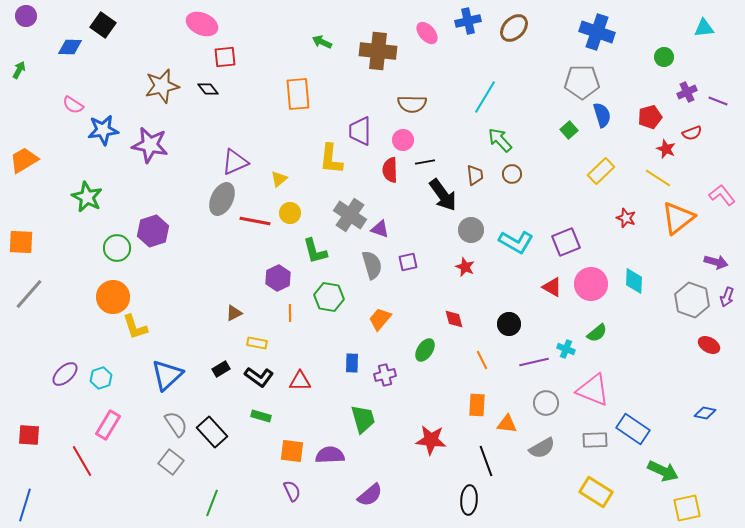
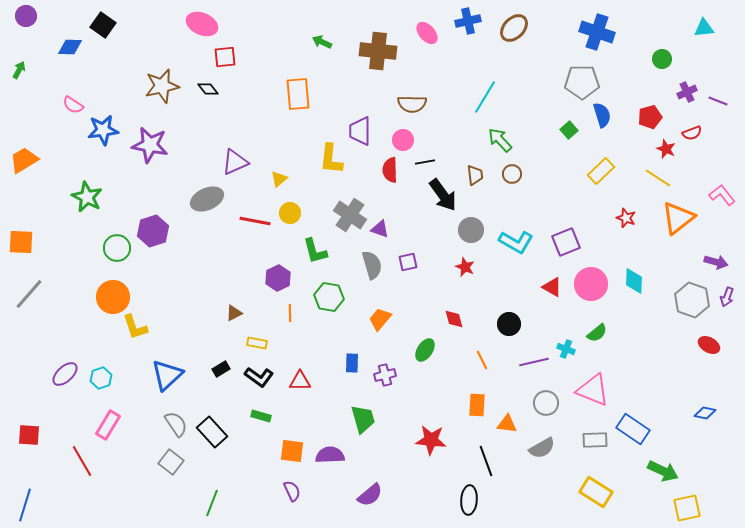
green circle at (664, 57): moved 2 px left, 2 px down
gray ellipse at (222, 199): moved 15 px left; rotated 40 degrees clockwise
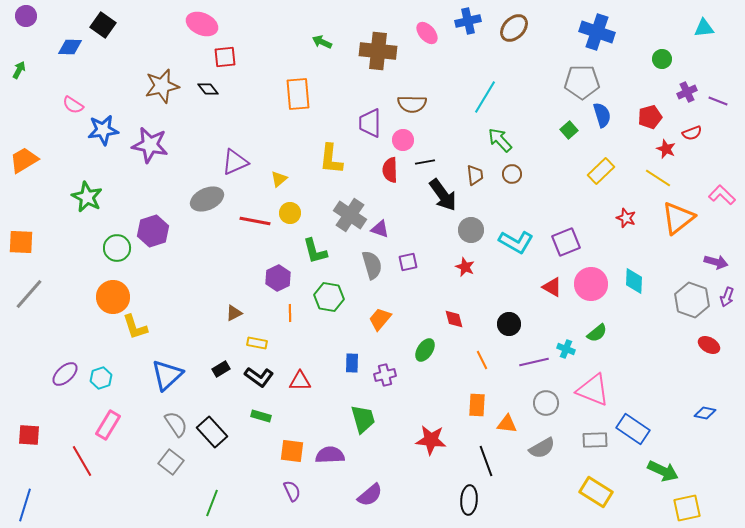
purple trapezoid at (360, 131): moved 10 px right, 8 px up
pink L-shape at (722, 195): rotated 8 degrees counterclockwise
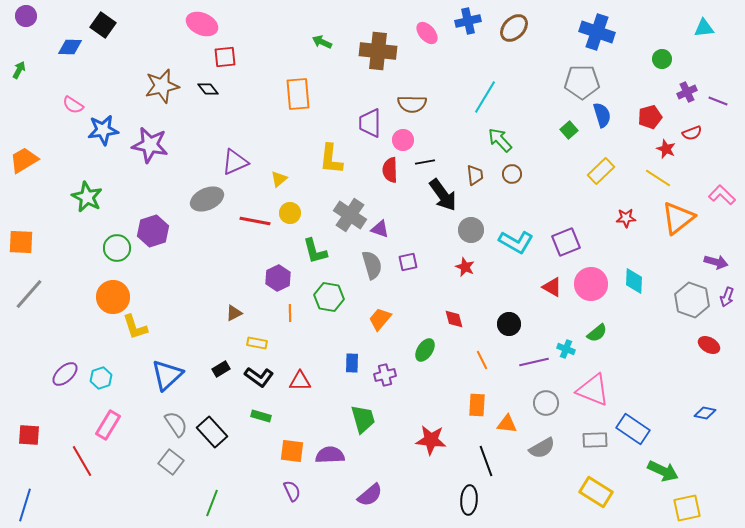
red star at (626, 218): rotated 24 degrees counterclockwise
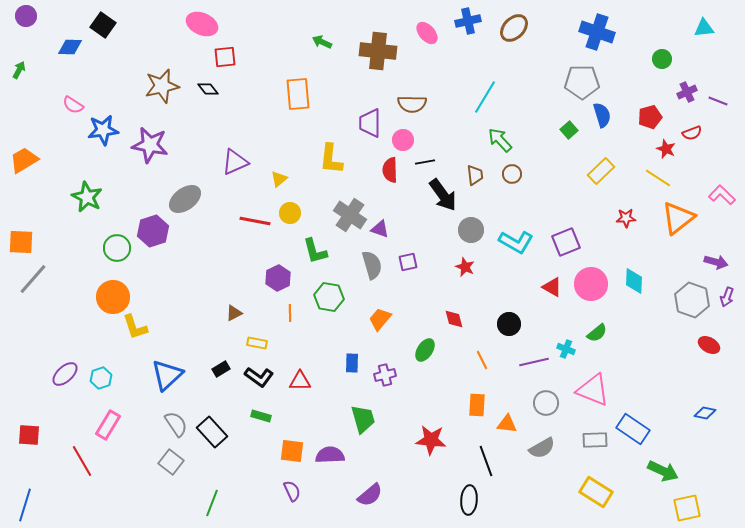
gray ellipse at (207, 199): moved 22 px left; rotated 12 degrees counterclockwise
gray line at (29, 294): moved 4 px right, 15 px up
